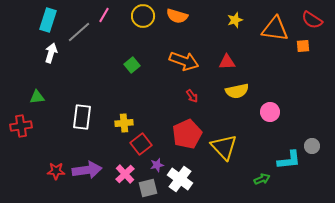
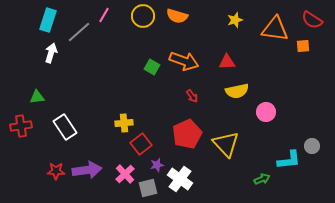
green square: moved 20 px right, 2 px down; rotated 21 degrees counterclockwise
pink circle: moved 4 px left
white rectangle: moved 17 px left, 10 px down; rotated 40 degrees counterclockwise
yellow triangle: moved 2 px right, 3 px up
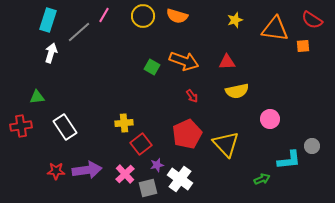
pink circle: moved 4 px right, 7 px down
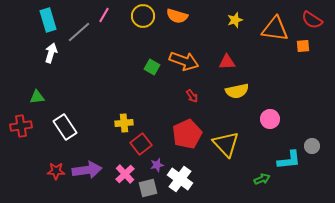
cyan rectangle: rotated 35 degrees counterclockwise
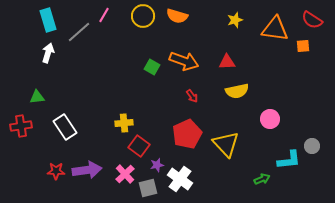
white arrow: moved 3 px left
red square: moved 2 px left, 2 px down; rotated 15 degrees counterclockwise
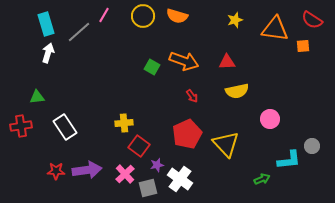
cyan rectangle: moved 2 px left, 4 px down
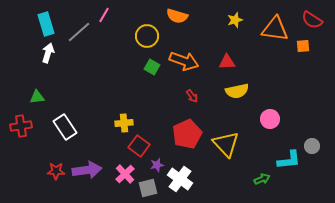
yellow circle: moved 4 px right, 20 px down
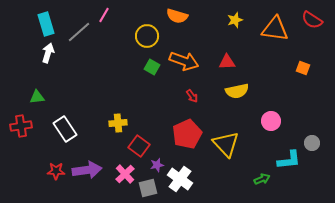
orange square: moved 22 px down; rotated 24 degrees clockwise
pink circle: moved 1 px right, 2 px down
yellow cross: moved 6 px left
white rectangle: moved 2 px down
gray circle: moved 3 px up
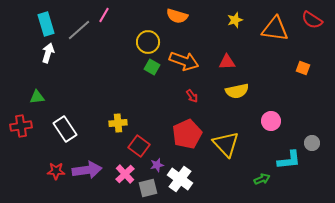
gray line: moved 2 px up
yellow circle: moved 1 px right, 6 px down
